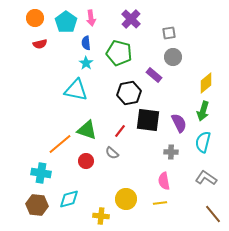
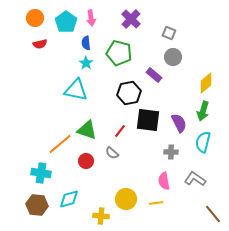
gray square: rotated 32 degrees clockwise
gray L-shape: moved 11 px left, 1 px down
yellow line: moved 4 px left
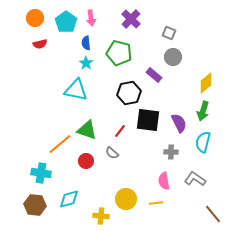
brown hexagon: moved 2 px left
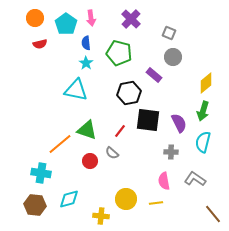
cyan pentagon: moved 2 px down
red circle: moved 4 px right
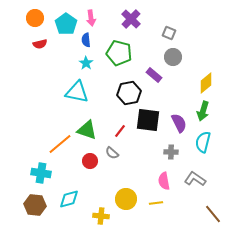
blue semicircle: moved 3 px up
cyan triangle: moved 1 px right, 2 px down
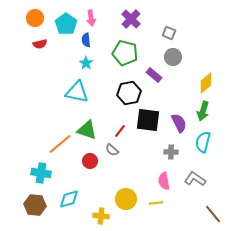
green pentagon: moved 6 px right
gray semicircle: moved 3 px up
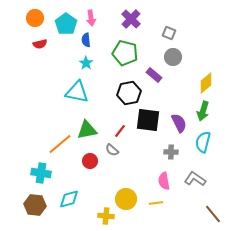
green triangle: rotated 30 degrees counterclockwise
yellow cross: moved 5 px right
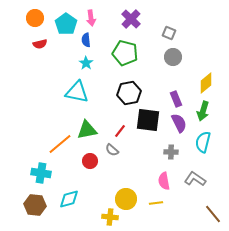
purple rectangle: moved 22 px right, 24 px down; rotated 28 degrees clockwise
yellow cross: moved 4 px right, 1 px down
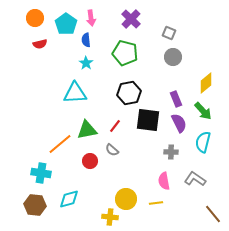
cyan triangle: moved 2 px left, 1 px down; rotated 15 degrees counterclockwise
green arrow: rotated 60 degrees counterclockwise
red line: moved 5 px left, 5 px up
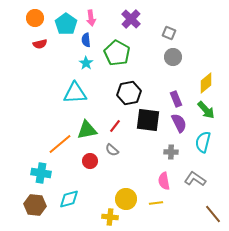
green pentagon: moved 8 px left; rotated 15 degrees clockwise
green arrow: moved 3 px right, 1 px up
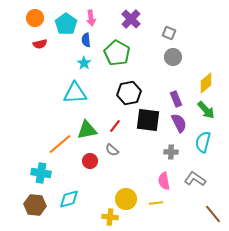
cyan star: moved 2 px left
